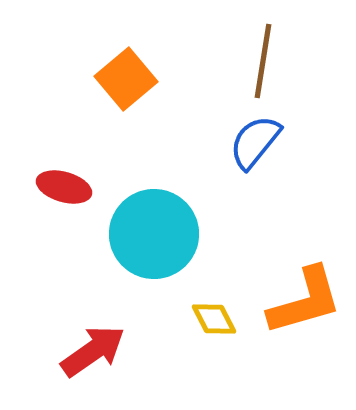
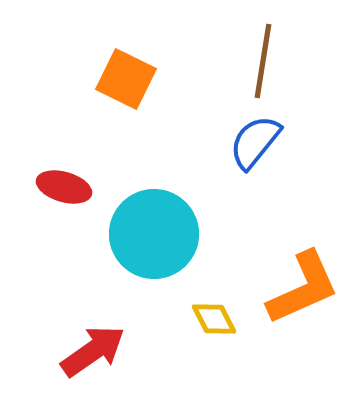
orange square: rotated 24 degrees counterclockwise
orange L-shape: moved 2 px left, 13 px up; rotated 8 degrees counterclockwise
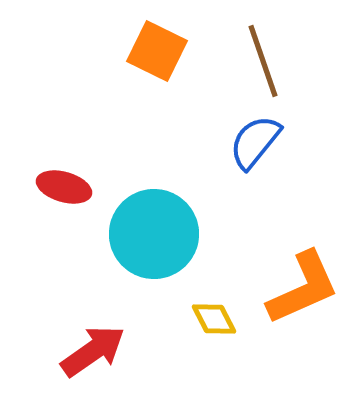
brown line: rotated 28 degrees counterclockwise
orange square: moved 31 px right, 28 px up
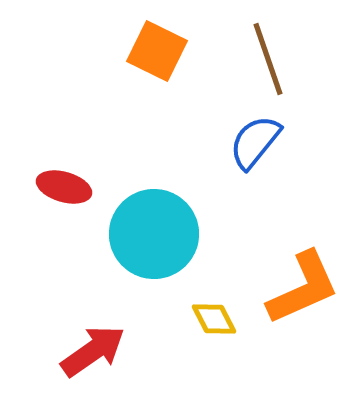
brown line: moved 5 px right, 2 px up
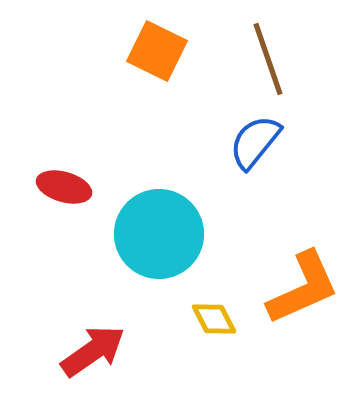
cyan circle: moved 5 px right
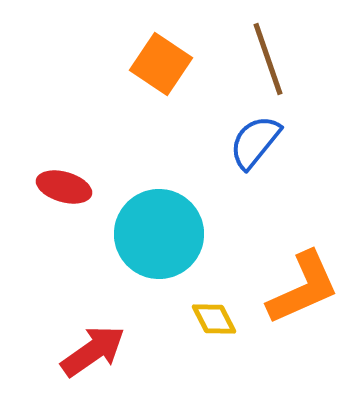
orange square: moved 4 px right, 13 px down; rotated 8 degrees clockwise
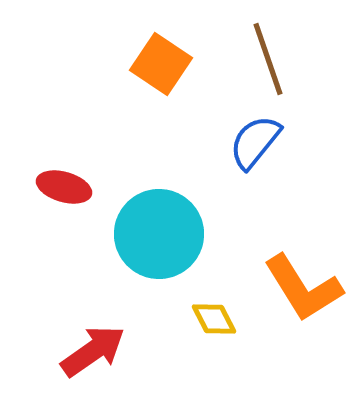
orange L-shape: rotated 82 degrees clockwise
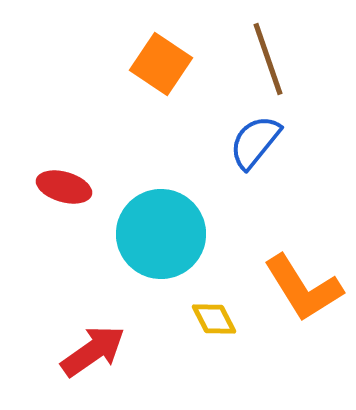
cyan circle: moved 2 px right
